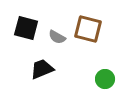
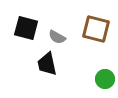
brown square: moved 8 px right
black trapezoid: moved 5 px right, 5 px up; rotated 80 degrees counterclockwise
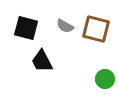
gray semicircle: moved 8 px right, 11 px up
black trapezoid: moved 5 px left, 3 px up; rotated 15 degrees counterclockwise
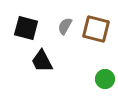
gray semicircle: rotated 90 degrees clockwise
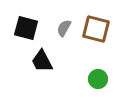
gray semicircle: moved 1 px left, 2 px down
green circle: moved 7 px left
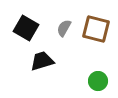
black square: rotated 15 degrees clockwise
black trapezoid: rotated 100 degrees clockwise
green circle: moved 2 px down
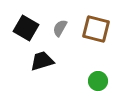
gray semicircle: moved 4 px left
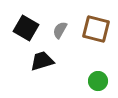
gray semicircle: moved 2 px down
